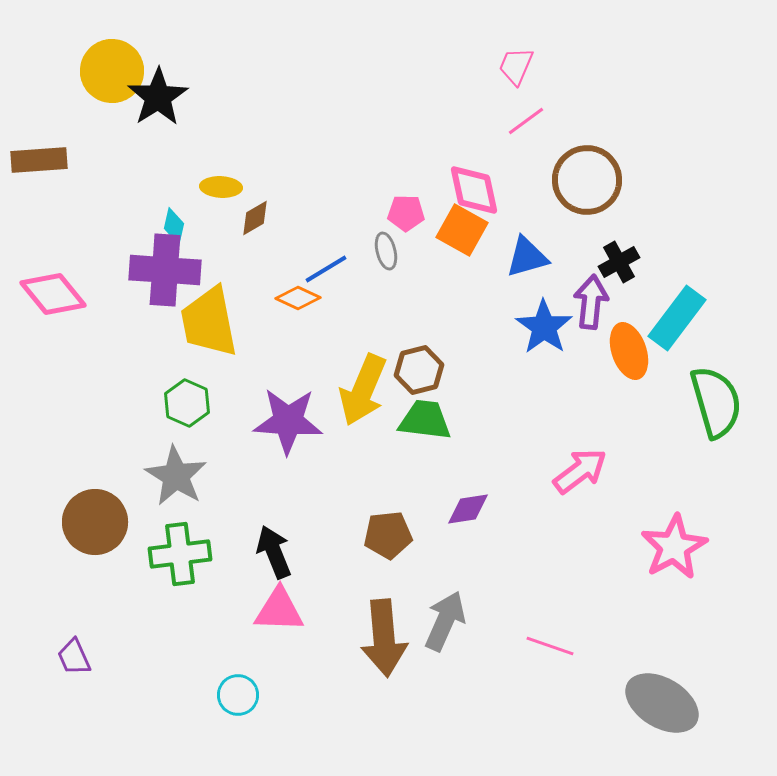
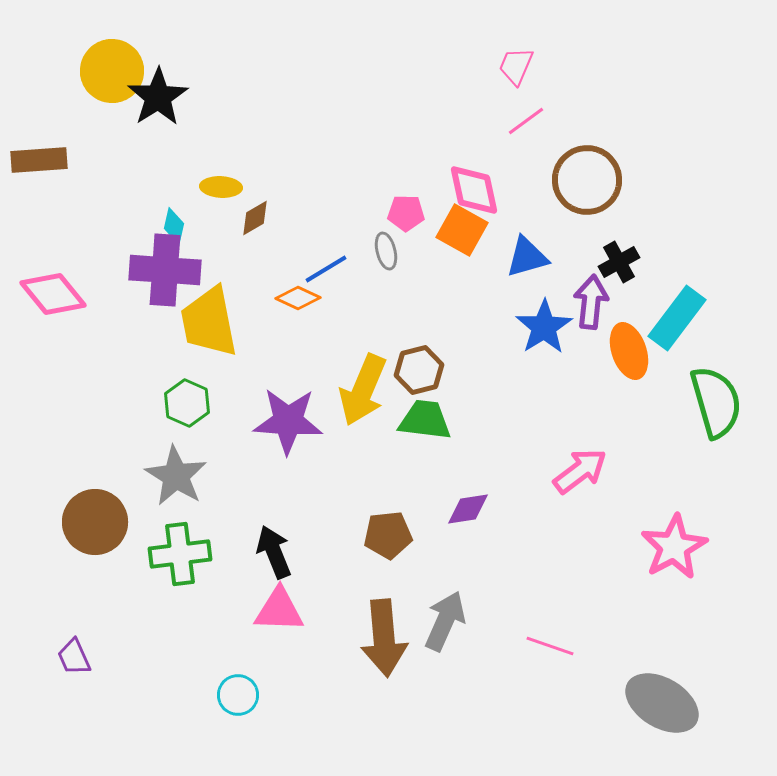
blue star at (544, 327): rotated 4 degrees clockwise
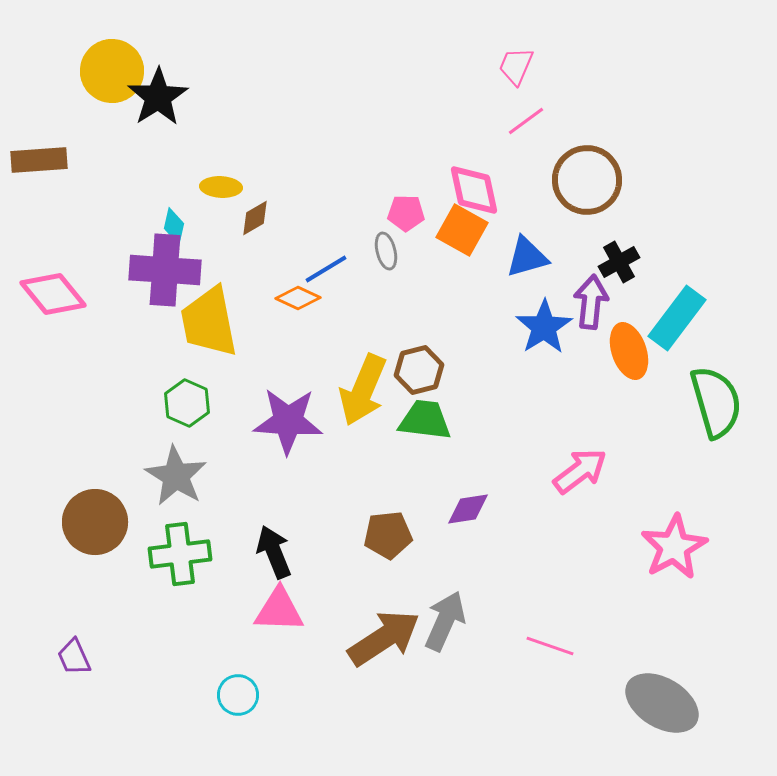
brown arrow at (384, 638): rotated 118 degrees counterclockwise
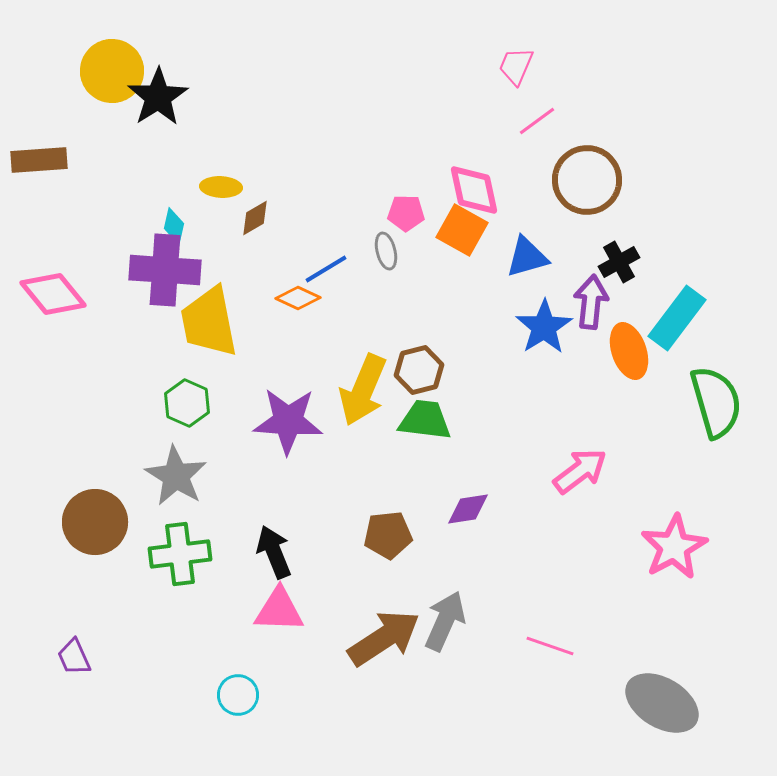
pink line at (526, 121): moved 11 px right
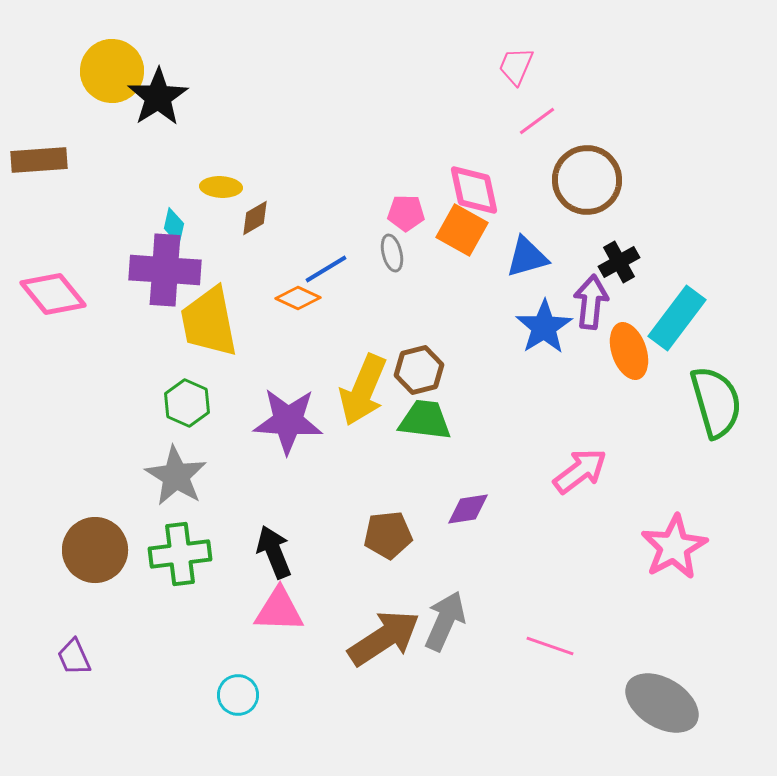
gray ellipse at (386, 251): moved 6 px right, 2 px down
brown circle at (95, 522): moved 28 px down
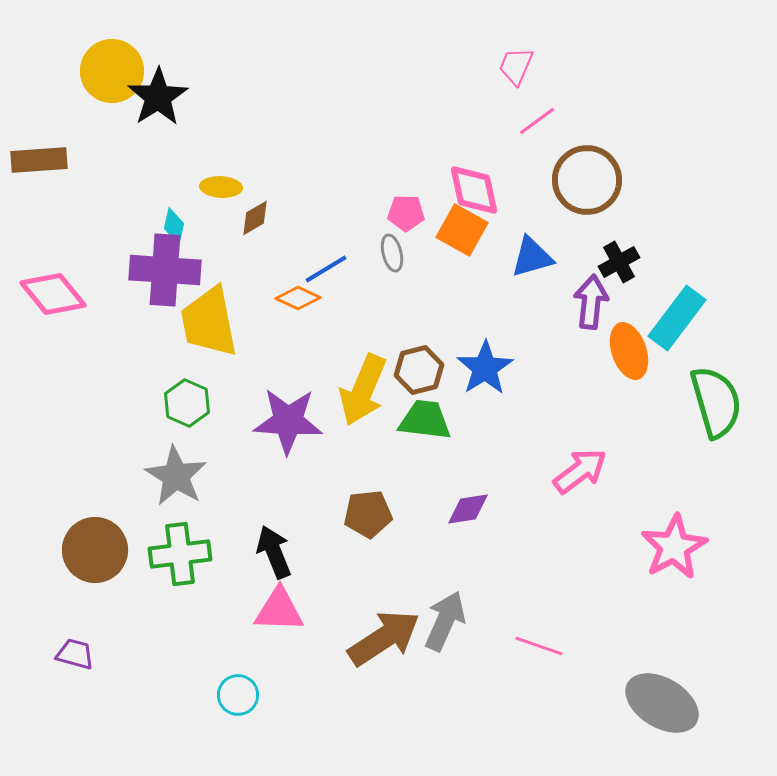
blue triangle at (527, 257): moved 5 px right
blue star at (544, 327): moved 59 px left, 41 px down
brown pentagon at (388, 535): moved 20 px left, 21 px up
pink line at (550, 646): moved 11 px left
purple trapezoid at (74, 657): moved 1 px right, 3 px up; rotated 129 degrees clockwise
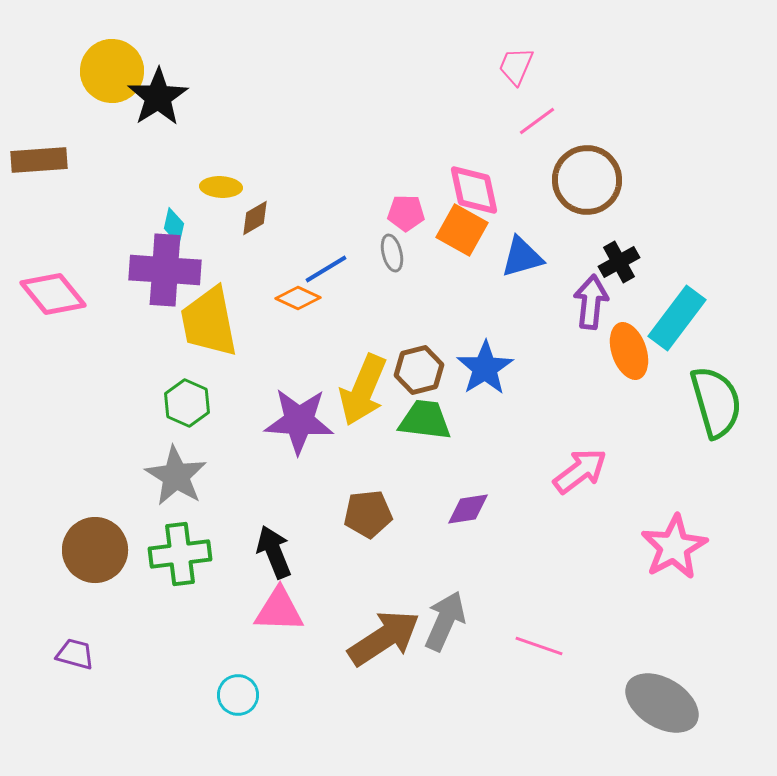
blue triangle at (532, 257): moved 10 px left
purple star at (288, 421): moved 11 px right
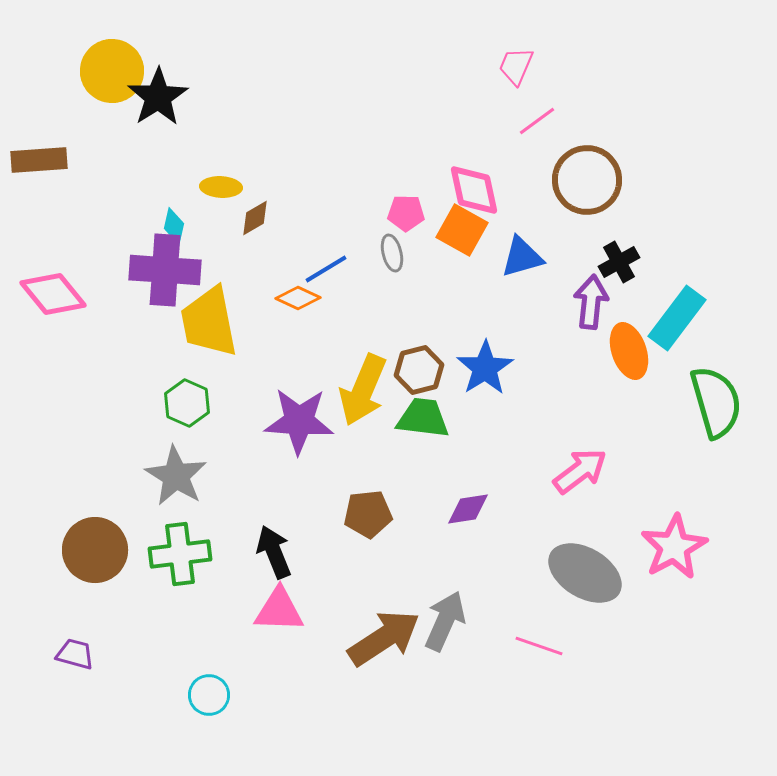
green trapezoid at (425, 420): moved 2 px left, 2 px up
cyan circle at (238, 695): moved 29 px left
gray ellipse at (662, 703): moved 77 px left, 130 px up
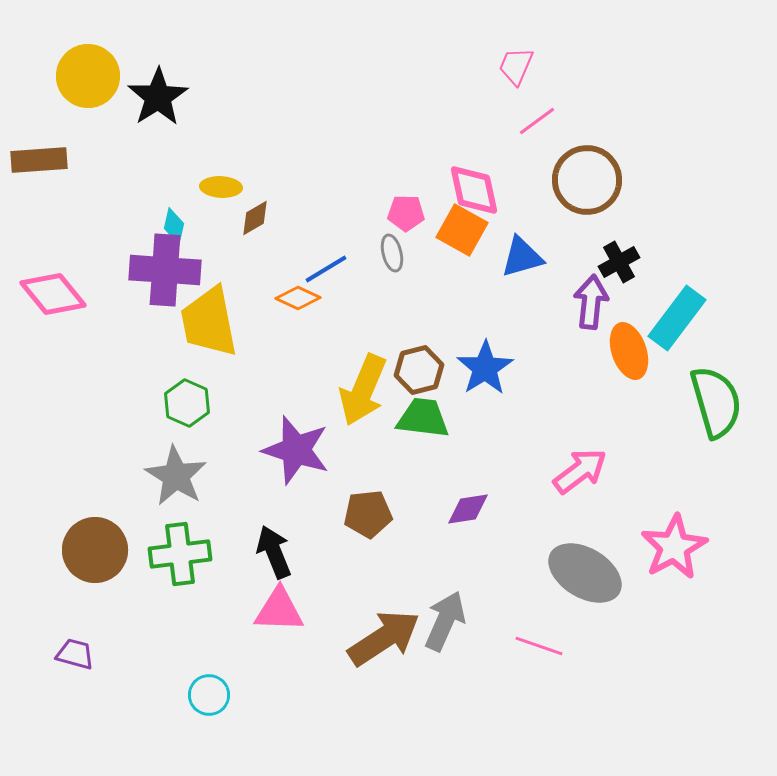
yellow circle at (112, 71): moved 24 px left, 5 px down
purple star at (299, 421): moved 3 px left, 29 px down; rotated 14 degrees clockwise
